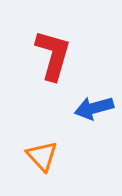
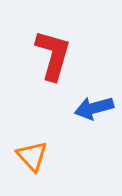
orange triangle: moved 10 px left
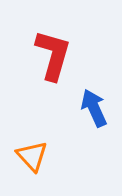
blue arrow: rotated 81 degrees clockwise
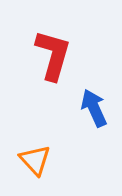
orange triangle: moved 3 px right, 4 px down
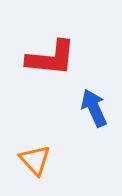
red L-shape: moved 2 px left, 3 px down; rotated 80 degrees clockwise
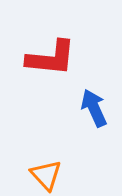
orange triangle: moved 11 px right, 15 px down
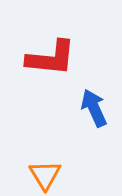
orange triangle: moved 1 px left; rotated 12 degrees clockwise
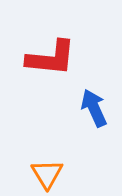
orange triangle: moved 2 px right, 1 px up
